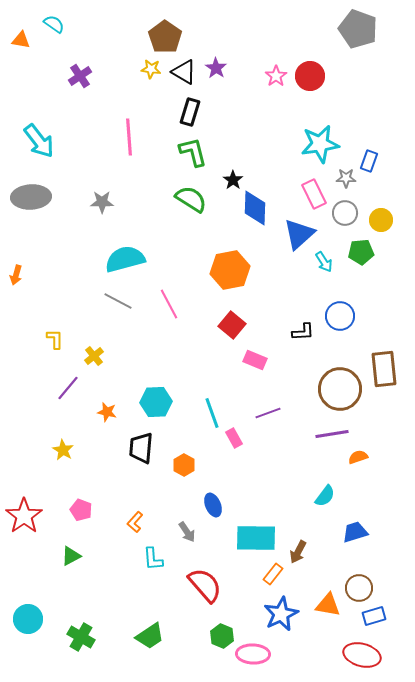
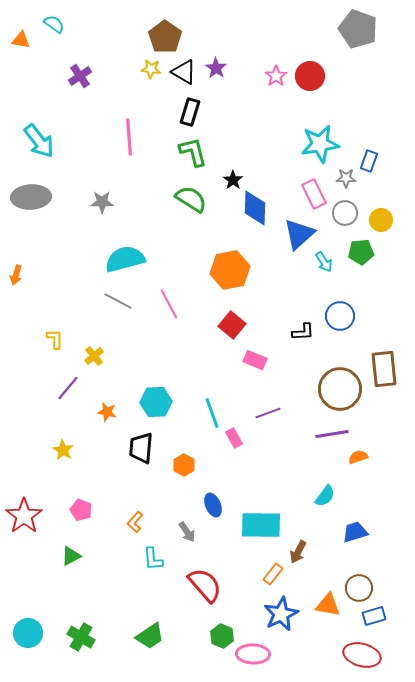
cyan rectangle at (256, 538): moved 5 px right, 13 px up
cyan circle at (28, 619): moved 14 px down
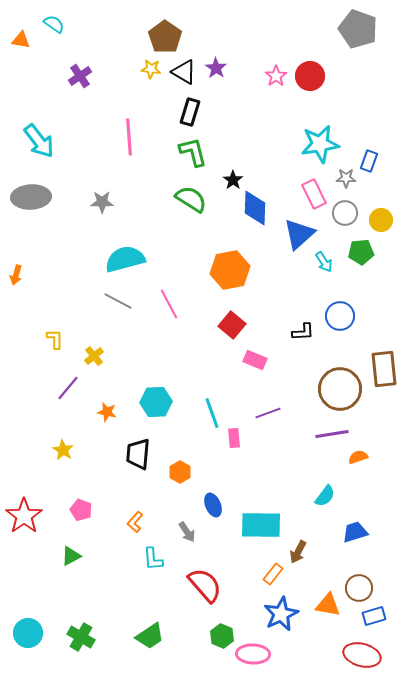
pink rectangle at (234, 438): rotated 24 degrees clockwise
black trapezoid at (141, 448): moved 3 px left, 6 px down
orange hexagon at (184, 465): moved 4 px left, 7 px down
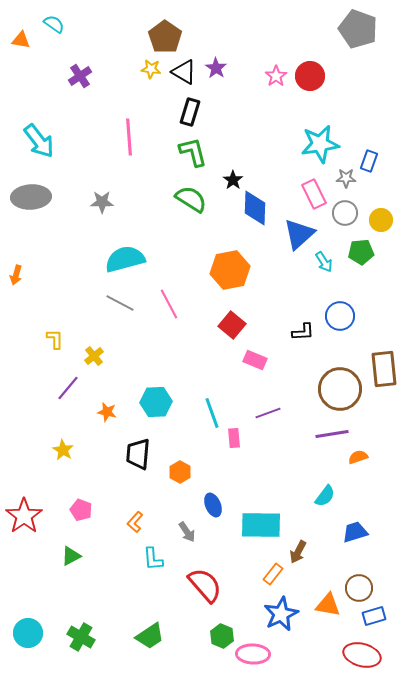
gray line at (118, 301): moved 2 px right, 2 px down
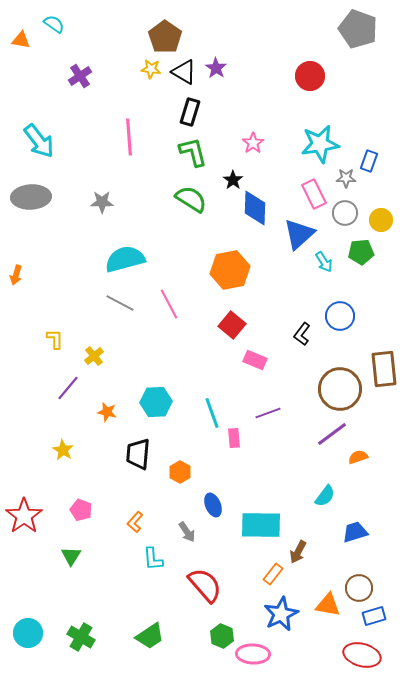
pink star at (276, 76): moved 23 px left, 67 px down
black L-shape at (303, 332): moved 1 px left, 2 px down; rotated 130 degrees clockwise
purple line at (332, 434): rotated 28 degrees counterclockwise
green triangle at (71, 556): rotated 30 degrees counterclockwise
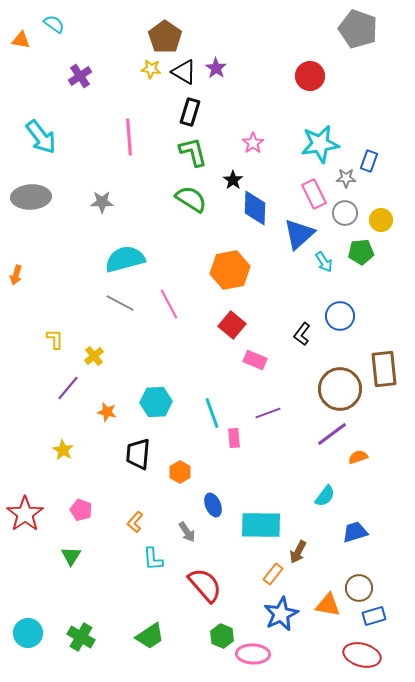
cyan arrow at (39, 141): moved 2 px right, 4 px up
red star at (24, 516): moved 1 px right, 2 px up
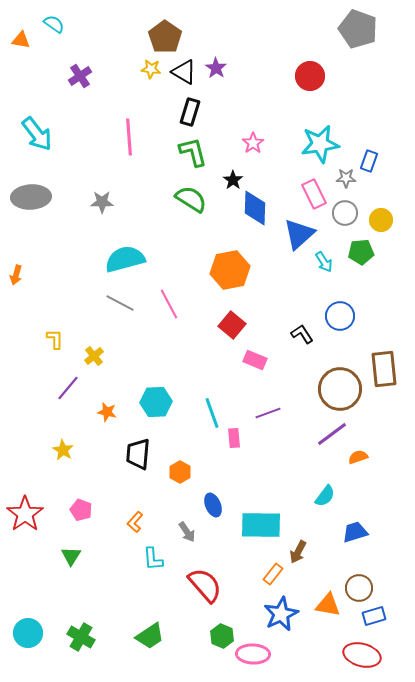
cyan arrow at (41, 137): moved 4 px left, 3 px up
black L-shape at (302, 334): rotated 110 degrees clockwise
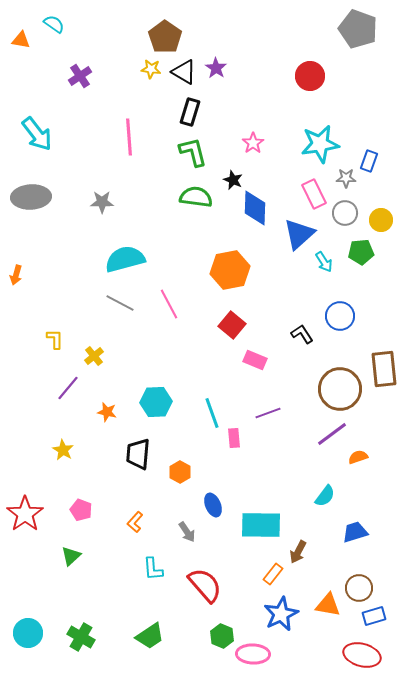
black star at (233, 180): rotated 12 degrees counterclockwise
green semicircle at (191, 199): moved 5 px right, 2 px up; rotated 24 degrees counterclockwise
green triangle at (71, 556): rotated 15 degrees clockwise
cyan L-shape at (153, 559): moved 10 px down
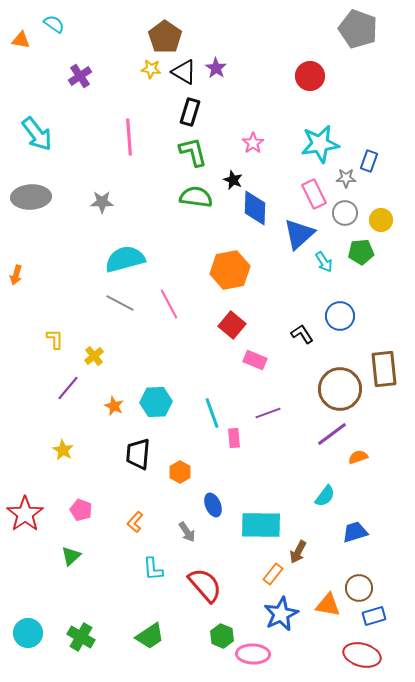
orange star at (107, 412): moved 7 px right, 6 px up; rotated 12 degrees clockwise
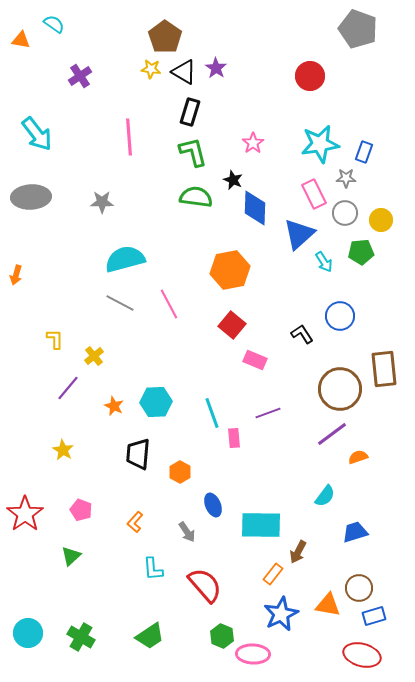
blue rectangle at (369, 161): moved 5 px left, 9 px up
